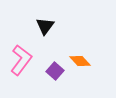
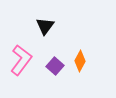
orange diamond: rotated 70 degrees clockwise
purple square: moved 5 px up
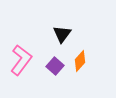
black triangle: moved 17 px right, 8 px down
orange diamond: rotated 15 degrees clockwise
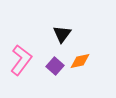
orange diamond: rotated 35 degrees clockwise
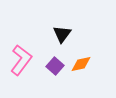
orange diamond: moved 1 px right, 3 px down
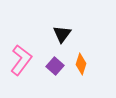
orange diamond: rotated 60 degrees counterclockwise
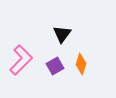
pink L-shape: rotated 8 degrees clockwise
purple square: rotated 18 degrees clockwise
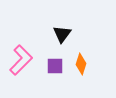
purple square: rotated 30 degrees clockwise
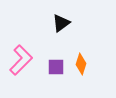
black triangle: moved 1 px left, 11 px up; rotated 18 degrees clockwise
purple square: moved 1 px right, 1 px down
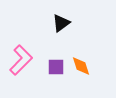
orange diamond: moved 2 px down; rotated 35 degrees counterclockwise
